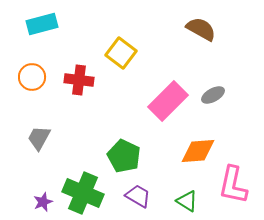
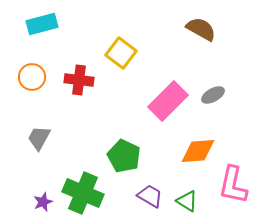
purple trapezoid: moved 12 px right
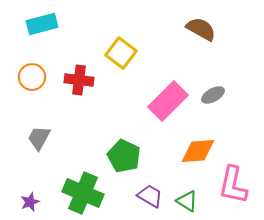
purple star: moved 13 px left
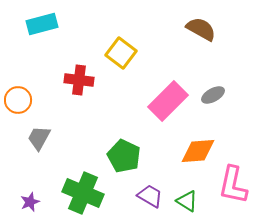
orange circle: moved 14 px left, 23 px down
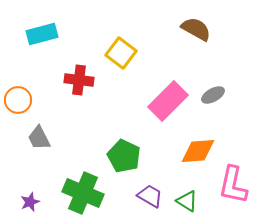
cyan rectangle: moved 10 px down
brown semicircle: moved 5 px left
gray trapezoid: rotated 56 degrees counterclockwise
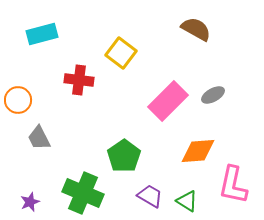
green pentagon: rotated 12 degrees clockwise
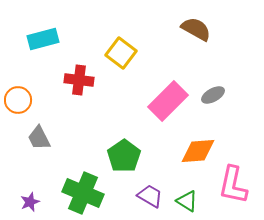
cyan rectangle: moved 1 px right, 5 px down
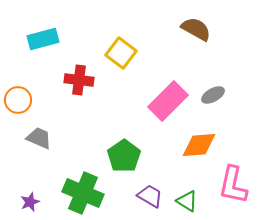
gray trapezoid: rotated 140 degrees clockwise
orange diamond: moved 1 px right, 6 px up
